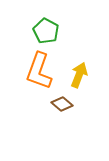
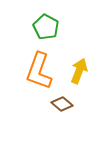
green pentagon: moved 4 px up
yellow arrow: moved 4 px up
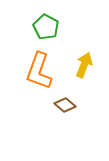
yellow arrow: moved 5 px right, 6 px up
brown diamond: moved 3 px right, 1 px down
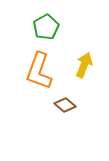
green pentagon: rotated 15 degrees clockwise
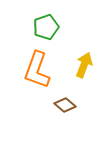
green pentagon: rotated 10 degrees clockwise
orange L-shape: moved 2 px left, 1 px up
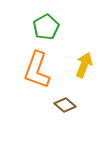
green pentagon: rotated 10 degrees counterclockwise
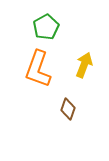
orange L-shape: moved 1 px right, 1 px up
brown diamond: moved 3 px right, 4 px down; rotated 70 degrees clockwise
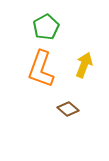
orange L-shape: moved 3 px right
brown diamond: rotated 70 degrees counterclockwise
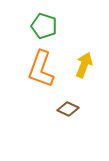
green pentagon: moved 2 px left, 1 px up; rotated 25 degrees counterclockwise
brown diamond: rotated 15 degrees counterclockwise
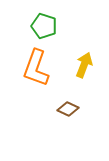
orange L-shape: moved 5 px left, 1 px up
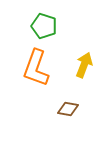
brown diamond: rotated 15 degrees counterclockwise
